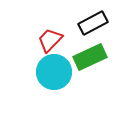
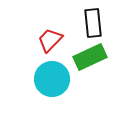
black rectangle: rotated 68 degrees counterclockwise
cyan circle: moved 2 px left, 7 px down
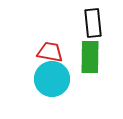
red trapezoid: moved 12 px down; rotated 56 degrees clockwise
green rectangle: rotated 64 degrees counterclockwise
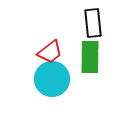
red trapezoid: rotated 132 degrees clockwise
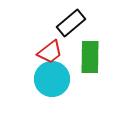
black rectangle: moved 22 px left; rotated 56 degrees clockwise
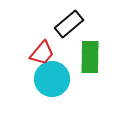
black rectangle: moved 2 px left, 1 px down
red trapezoid: moved 8 px left, 1 px down; rotated 12 degrees counterclockwise
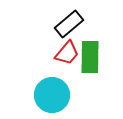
red trapezoid: moved 25 px right
cyan circle: moved 16 px down
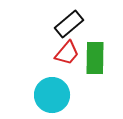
green rectangle: moved 5 px right, 1 px down
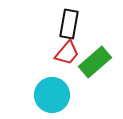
black rectangle: rotated 40 degrees counterclockwise
green rectangle: moved 4 px down; rotated 48 degrees clockwise
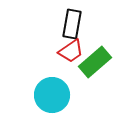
black rectangle: moved 3 px right
red trapezoid: moved 4 px right, 2 px up; rotated 16 degrees clockwise
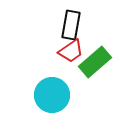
black rectangle: moved 1 px left, 1 px down
